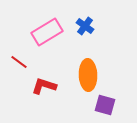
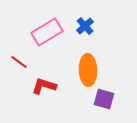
blue cross: rotated 12 degrees clockwise
orange ellipse: moved 5 px up
purple square: moved 1 px left, 6 px up
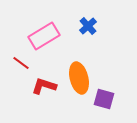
blue cross: moved 3 px right
pink rectangle: moved 3 px left, 4 px down
red line: moved 2 px right, 1 px down
orange ellipse: moved 9 px left, 8 px down; rotated 12 degrees counterclockwise
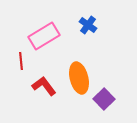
blue cross: moved 1 px up; rotated 12 degrees counterclockwise
red line: moved 2 px up; rotated 48 degrees clockwise
red L-shape: rotated 35 degrees clockwise
purple square: rotated 30 degrees clockwise
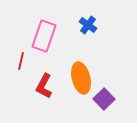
pink rectangle: rotated 40 degrees counterclockwise
red line: rotated 18 degrees clockwise
orange ellipse: moved 2 px right
red L-shape: rotated 115 degrees counterclockwise
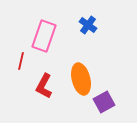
orange ellipse: moved 1 px down
purple square: moved 3 px down; rotated 15 degrees clockwise
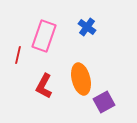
blue cross: moved 1 px left, 2 px down
red line: moved 3 px left, 6 px up
